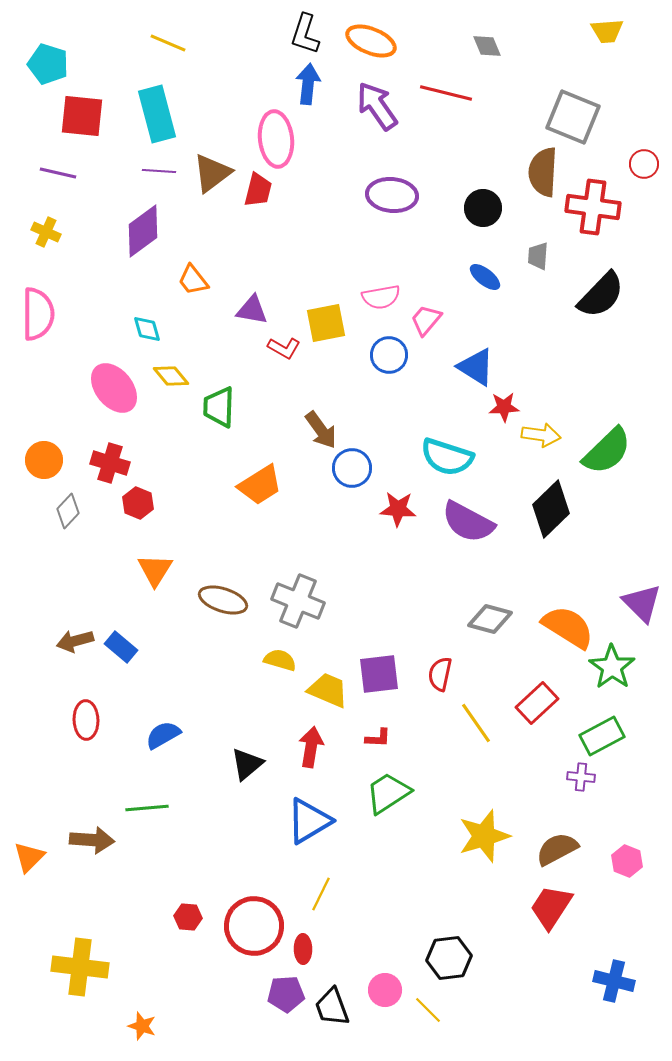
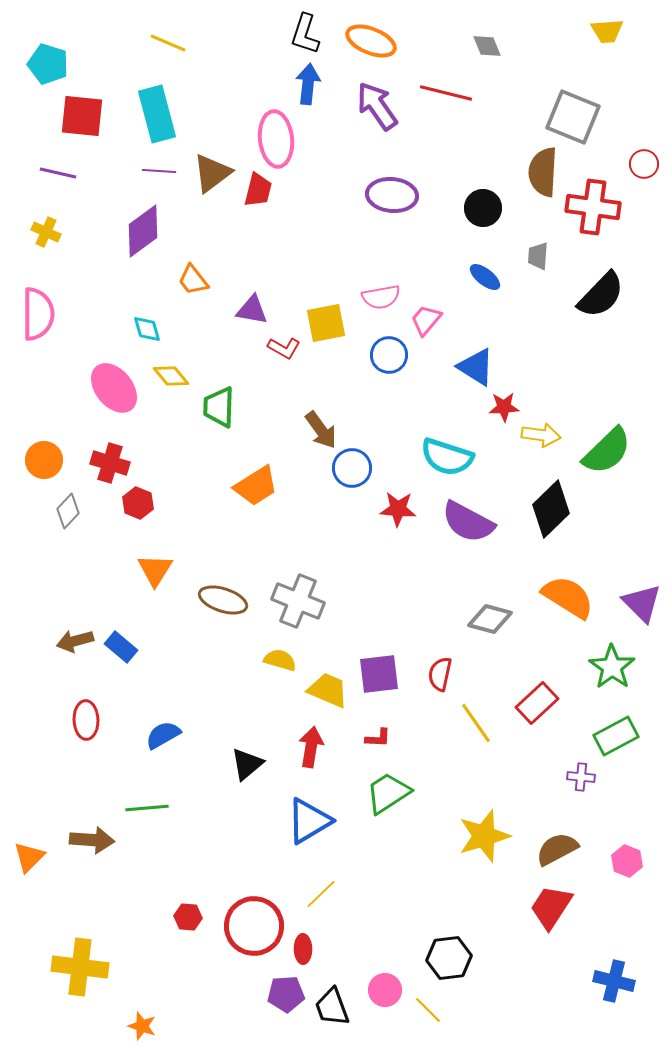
orange trapezoid at (260, 485): moved 4 px left, 1 px down
orange semicircle at (568, 627): moved 30 px up
green rectangle at (602, 736): moved 14 px right
yellow line at (321, 894): rotated 20 degrees clockwise
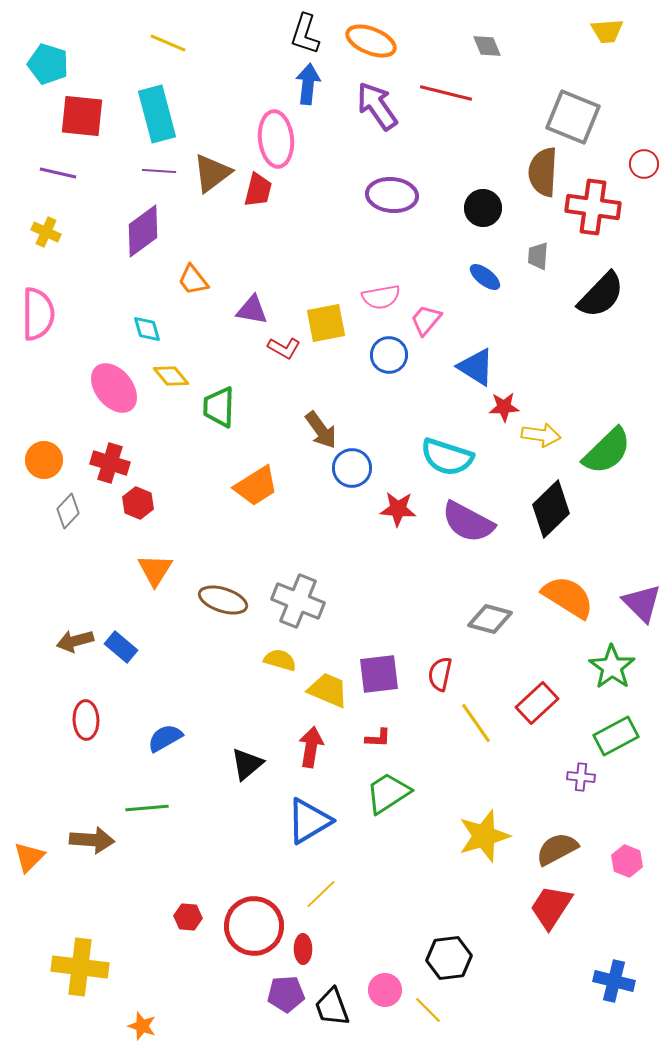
blue semicircle at (163, 735): moved 2 px right, 3 px down
